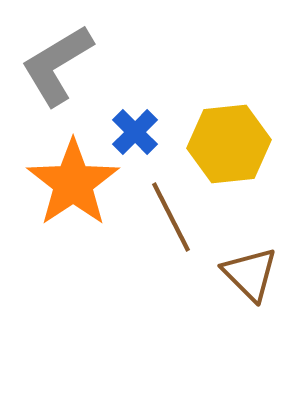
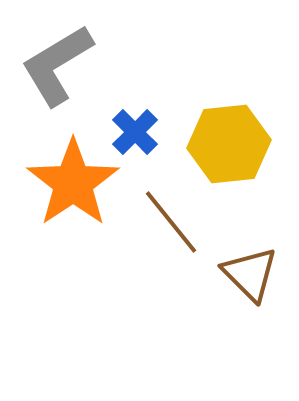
brown line: moved 5 px down; rotated 12 degrees counterclockwise
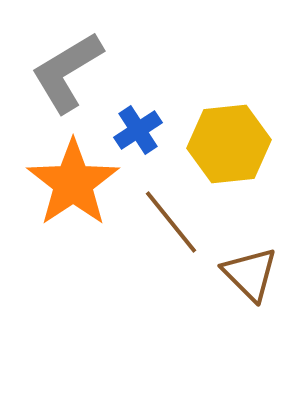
gray L-shape: moved 10 px right, 7 px down
blue cross: moved 3 px right, 2 px up; rotated 12 degrees clockwise
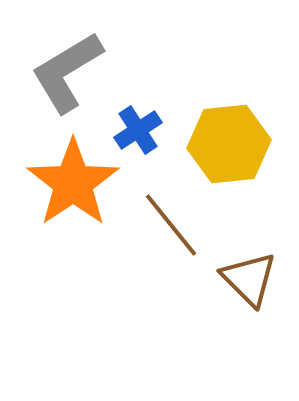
brown line: moved 3 px down
brown triangle: moved 1 px left, 5 px down
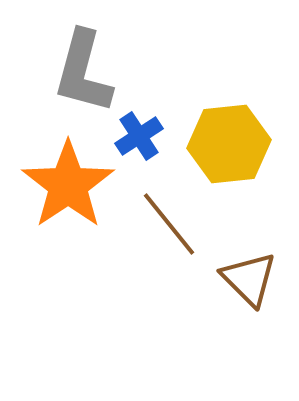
gray L-shape: moved 16 px right; rotated 44 degrees counterclockwise
blue cross: moved 1 px right, 6 px down
orange star: moved 5 px left, 2 px down
brown line: moved 2 px left, 1 px up
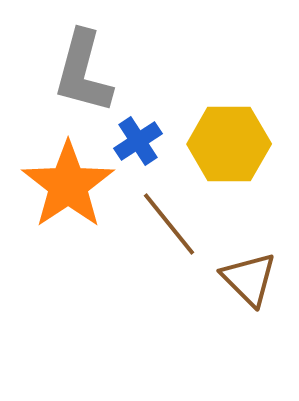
blue cross: moved 1 px left, 5 px down
yellow hexagon: rotated 6 degrees clockwise
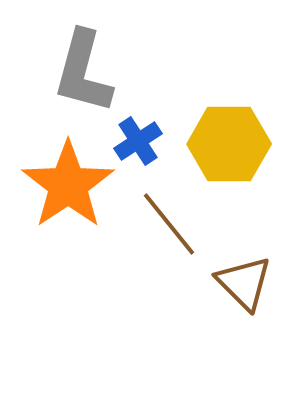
brown triangle: moved 5 px left, 4 px down
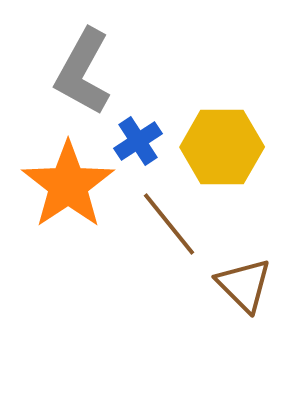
gray L-shape: rotated 14 degrees clockwise
yellow hexagon: moved 7 px left, 3 px down
brown triangle: moved 2 px down
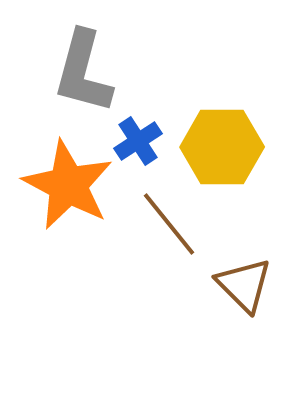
gray L-shape: rotated 14 degrees counterclockwise
orange star: rotated 10 degrees counterclockwise
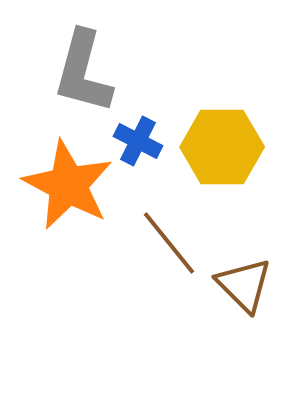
blue cross: rotated 30 degrees counterclockwise
brown line: moved 19 px down
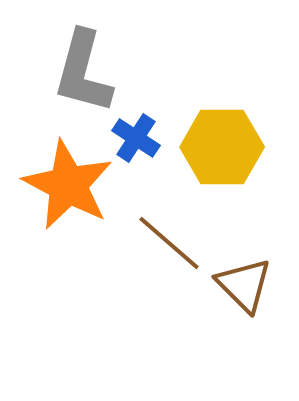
blue cross: moved 2 px left, 3 px up; rotated 6 degrees clockwise
brown line: rotated 10 degrees counterclockwise
